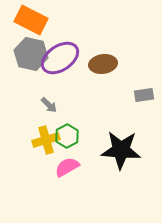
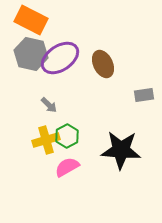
brown ellipse: rotated 72 degrees clockwise
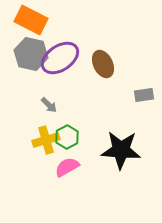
green hexagon: moved 1 px down
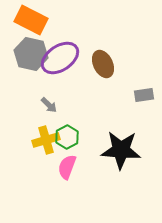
pink semicircle: rotated 40 degrees counterclockwise
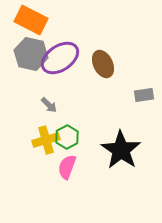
black star: rotated 30 degrees clockwise
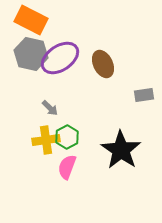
gray arrow: moved 1 px right, 3 px down
yellow cross: rotated 8 degrees clockwise
